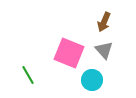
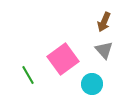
pink square: moved 6 px left, 6 px down; rotated 32 degrees clockwise
cyan circle: moved 4 px down
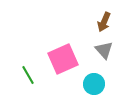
pink square: rotated 12 degrees clockwise
cyan circle: moved 2 px right
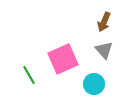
green line: moved 1 px right
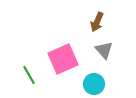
brown arrow: moved 7 px left
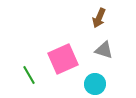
brown arrow: moved 2 px right, 4 px up
gray triangle: rotated 30 degrees counterclockwise
cyan circle: moved 1 px right
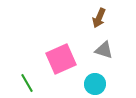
pink square: moved 2 px left
green line: moved 2 px left, 8 px down
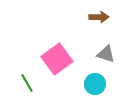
brown arrow: moved 1 px up; rotated 114 degrees counterclockwise
gray triangle: moved 2 px right, 4 px down
pink square: moved 4 px left; rotated 12 degrees counterclockwise
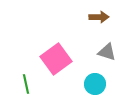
gray triangle: moved 1 px right, 2 px up
pink square: moved 1 px left
green line: moved 1 px left, 1 px down; rotated 18 degrees clockwise
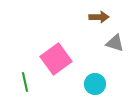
gray triangle: moved 8 px right, 9 px up
green line: moved 1 px left, 2 px up
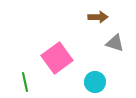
brown arrow: moved 1 px left
pink square: moved 1 px right, 1 px up
cyan circle: moved 2 px up
